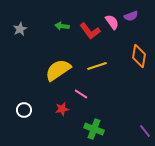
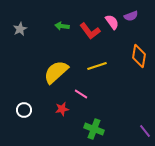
yellow semicircle: moved 2 px left, 2 px down; rotated 8 degrees counterclockwise
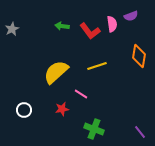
pink semicircle: moved 2 px down; rotated 28 degrees clockwise
gray star: moved 8 px left
purple line: moved 5 px left, 1 px down
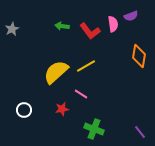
pink semicircle: moved 1 px right
yellow line: moved 11 px left; rotated 12 degrees counterclockwise
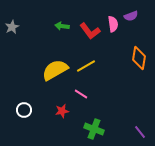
gray star: moved 2 px up
orange diamond: moved 2 px down
yellow semicircle: moved 1 px left, 2 px up; rotated 12 degrees clockwise
red star: moved 2 px down
